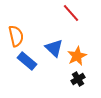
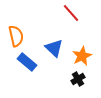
orange star: moved 5 px right
blue rectangle: moved 1 px down
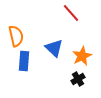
blue rectangle: moved 3 px left, 1 px up; rotated 54 degrees clockwise
